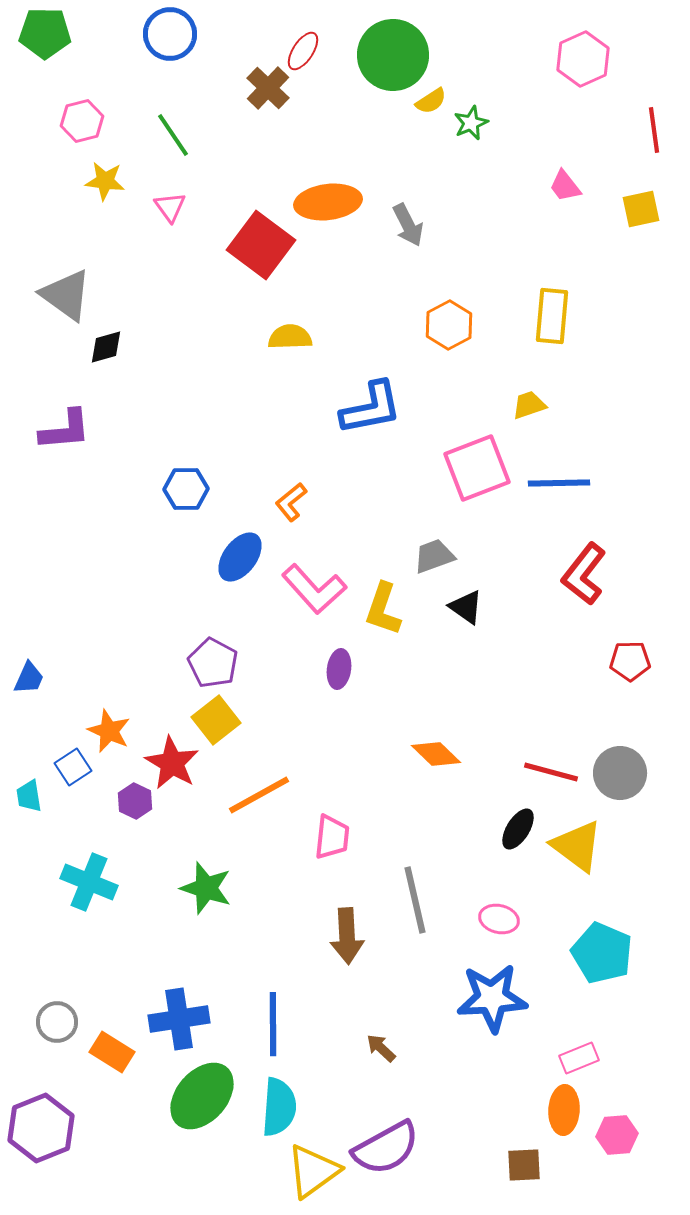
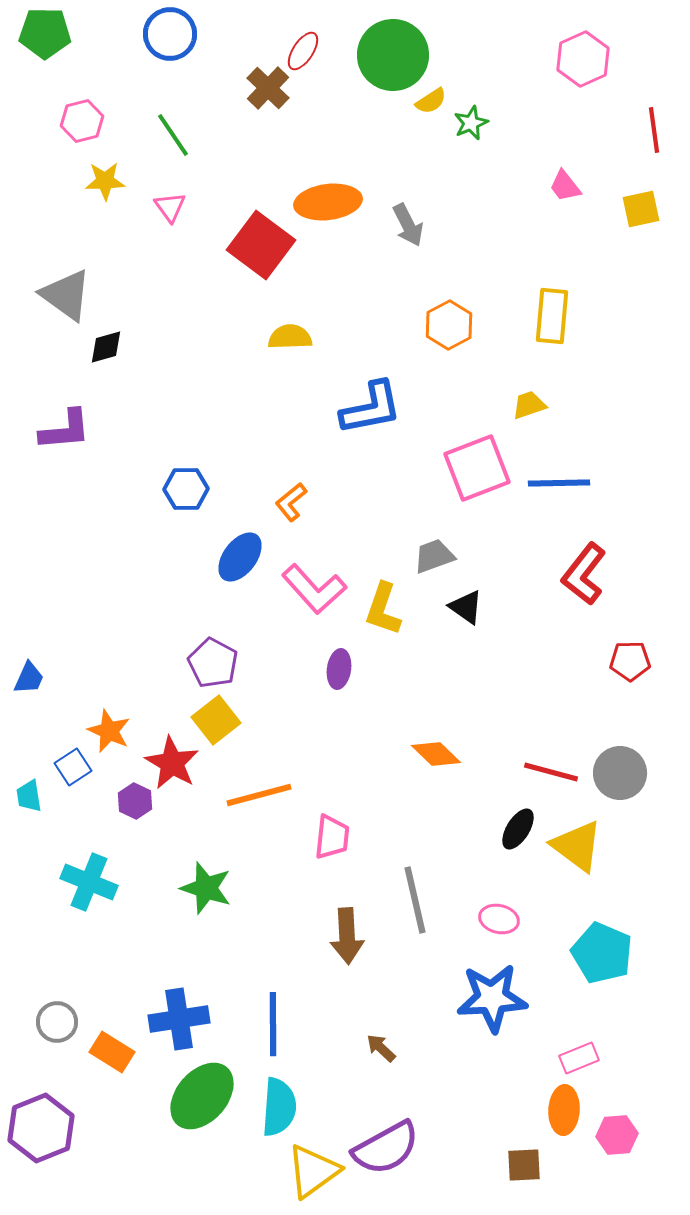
yellow star at (105, 181): rotated 9 degrees counterclockwise
orange line at (259, 795): rotated 14 degrees clockwise
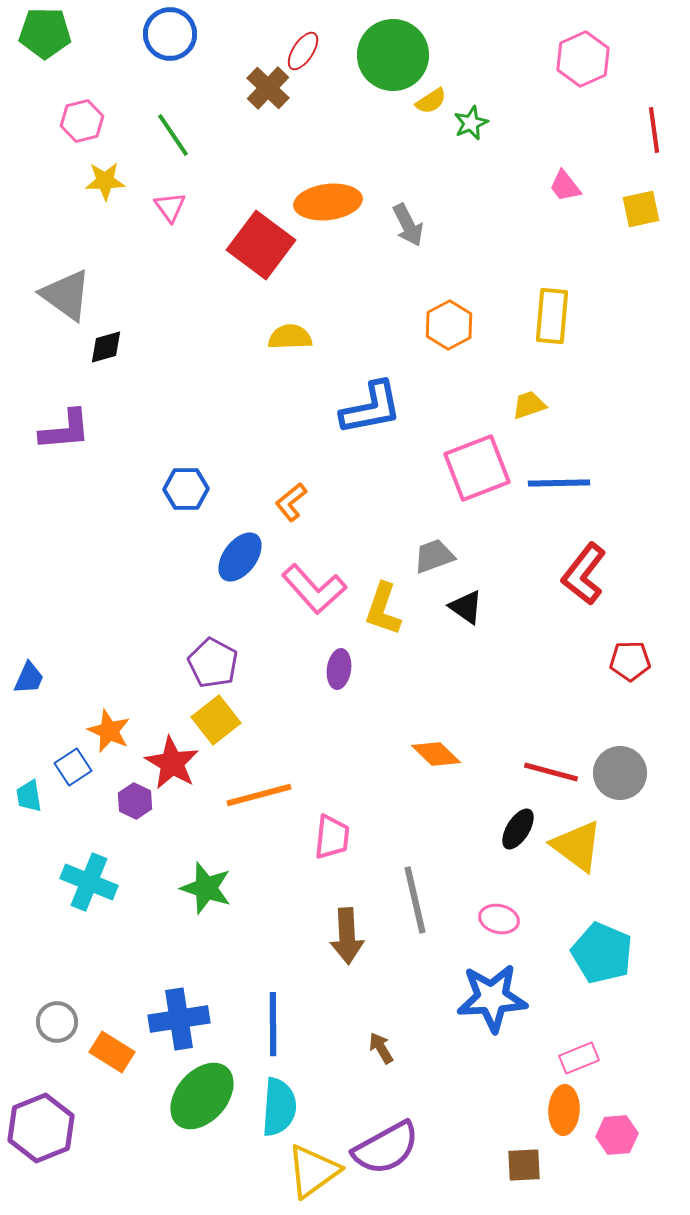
brown arrow at (381, 1048): rotated 16 degrees clockwise
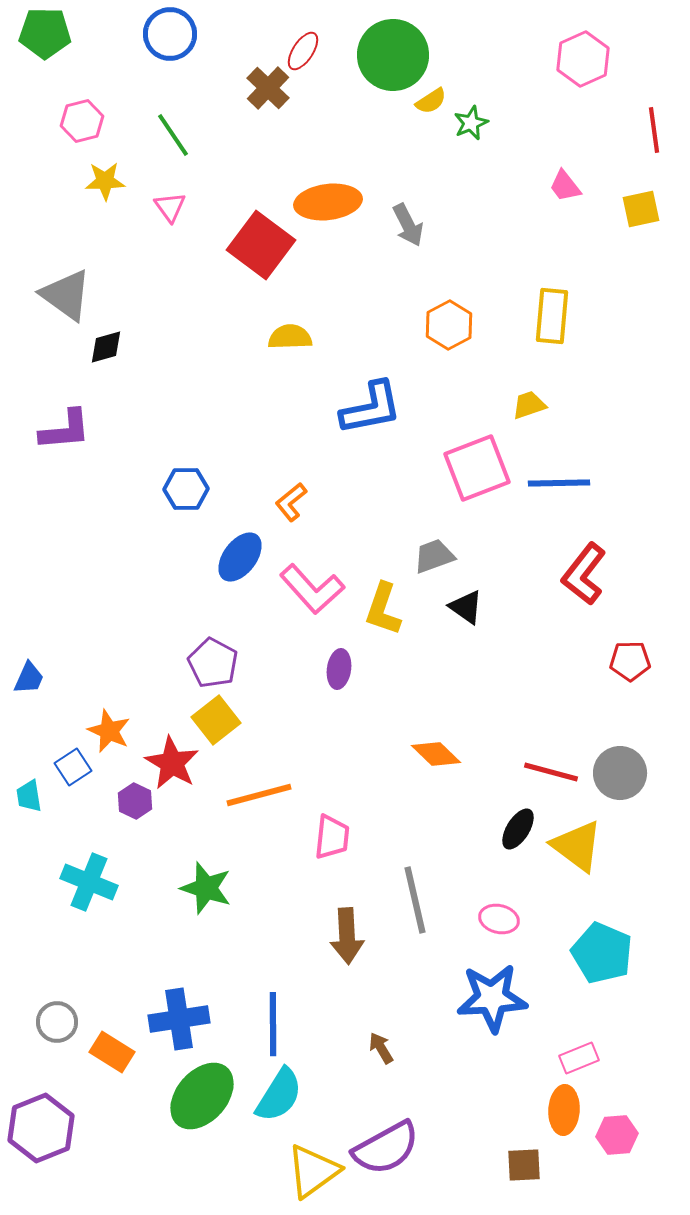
pink L-shape at (314, 589): moved 2 px left
cyan semicircle at (279, 1107): moved 12 px up; rotated 28 degrees clockwise
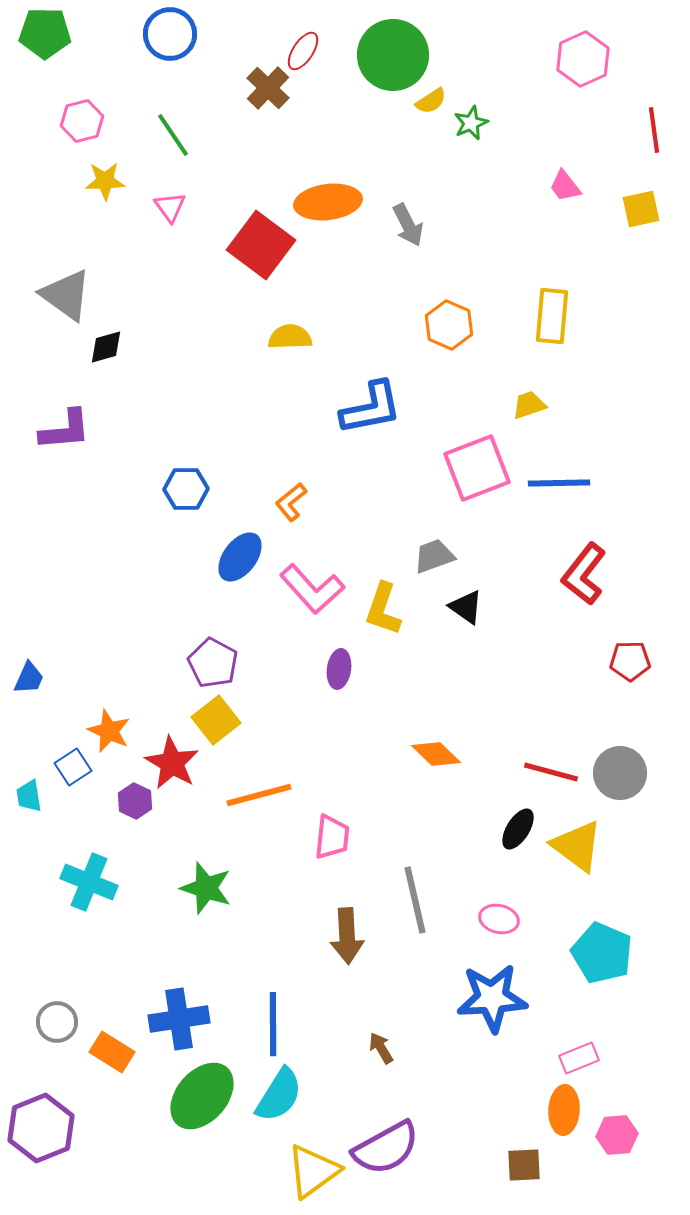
orange hexagon at (449, 325): rotated 9 degrees counterclockwise
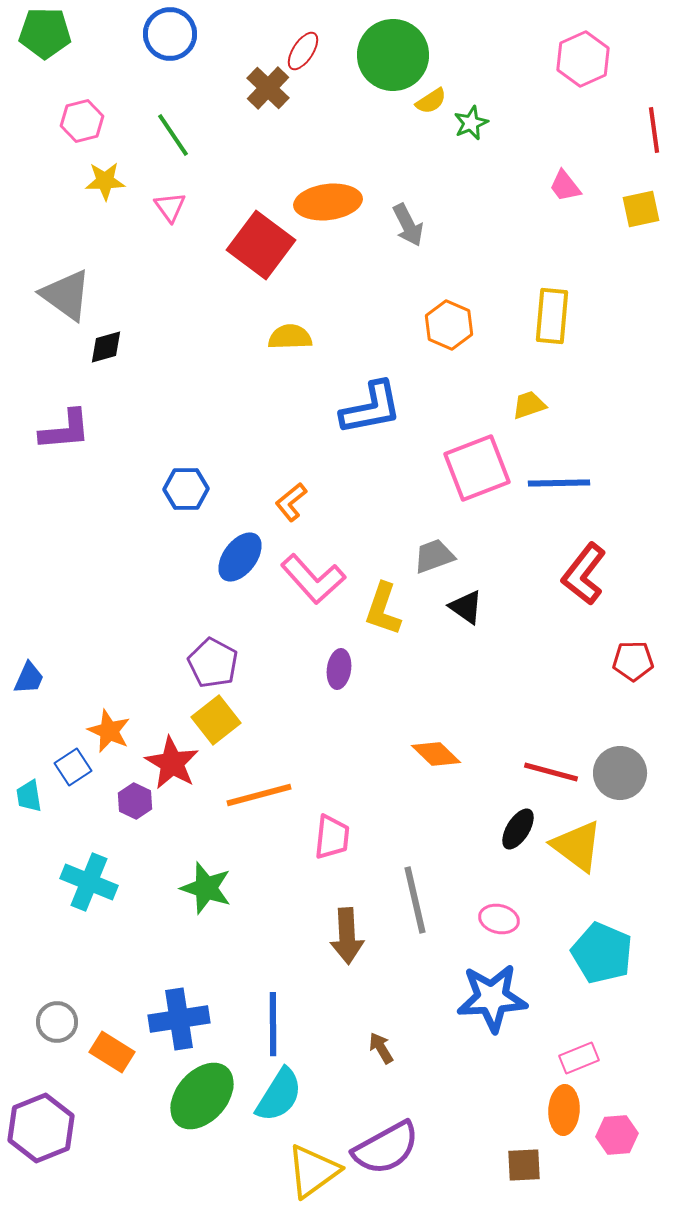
pink L-shape at (312, 589): moved 1 px right, 10 px up
red pentagon at (630, 661): moved 3 px right
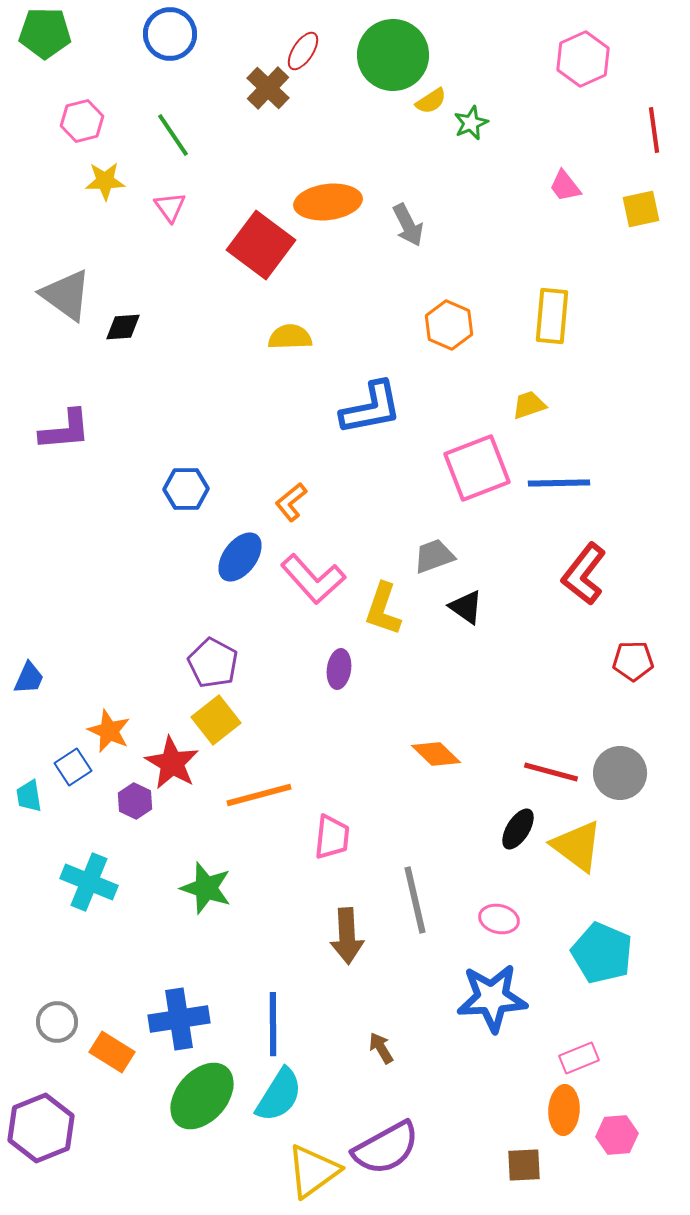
black diamond at (106, 347): moved 17 px right, 20 px up; rotated 12 degrees clockwise
